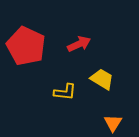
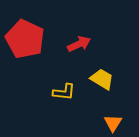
red pentagon: moved 1 px left, 7 px up
yellow L-shape: moved 1 px left
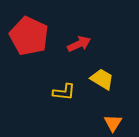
red pentagon: moved 4 px right, 3 px up
